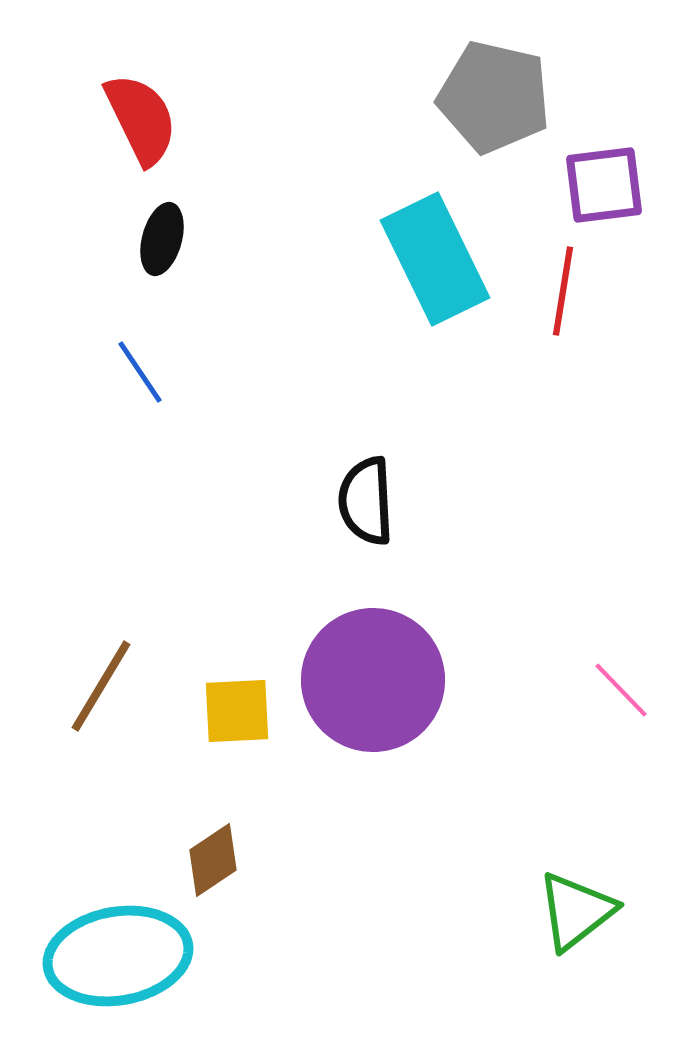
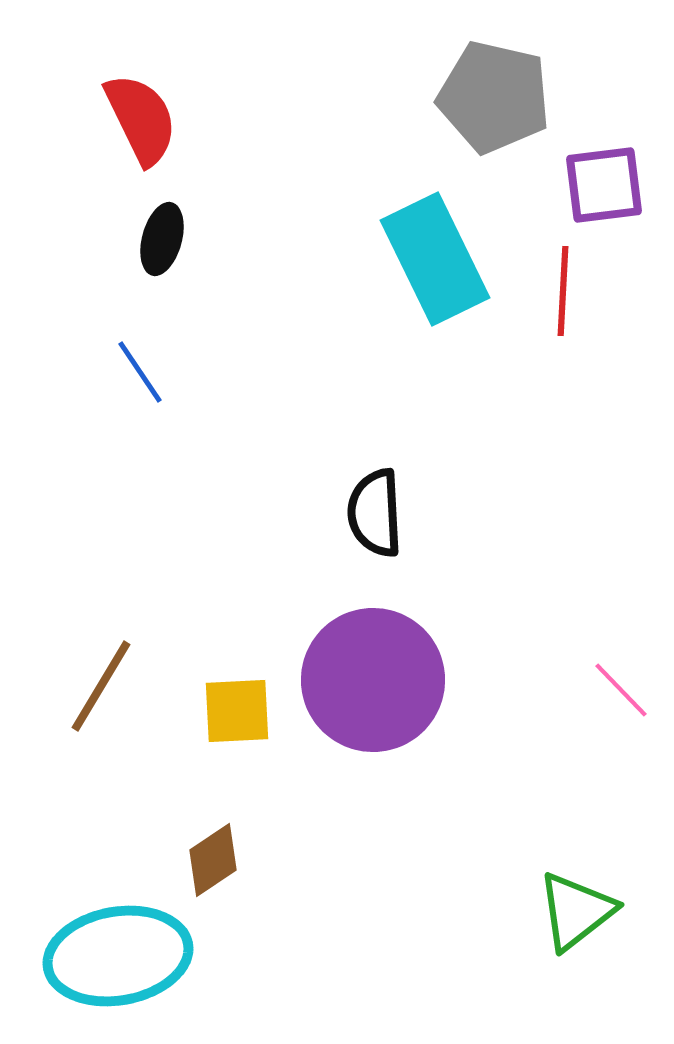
red line: rotated 6 degrees counterclockwise
black semicircle: moved 9 px right, 12 px down
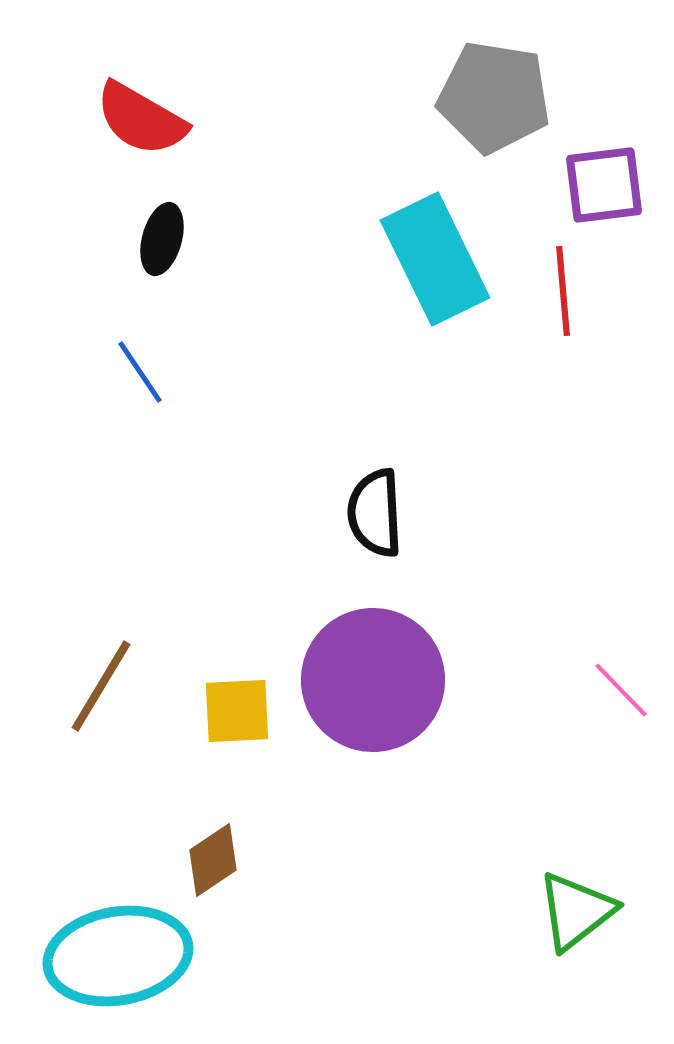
gray pentagon: rotated 4 degrees counterclockwise
red semicircle: rotated 146 degrees clockwise
red line: rotated 8 degrees counterclockwise
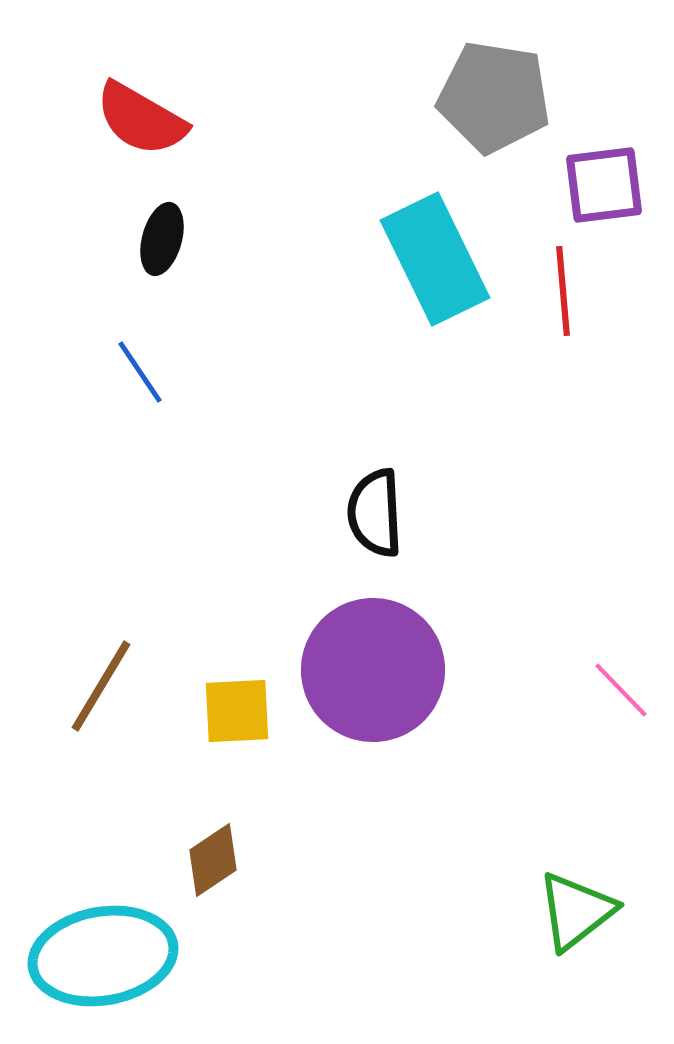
purple circle: moved 10 px up
cyan ellipse: moved 15 px left
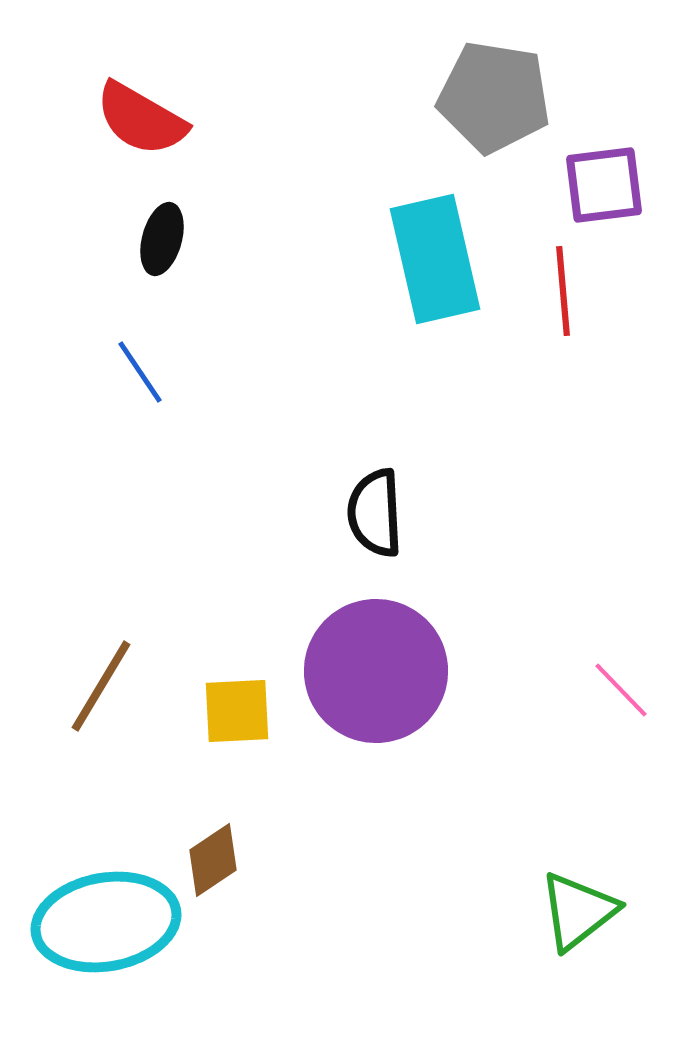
cyan rectangle: rotated 13 degrees clockwise
purple circle: moved 3 px right, 1 px down
green triangle: moved 2 px right
cyan ellipse: moved 3 px right, 34 px up
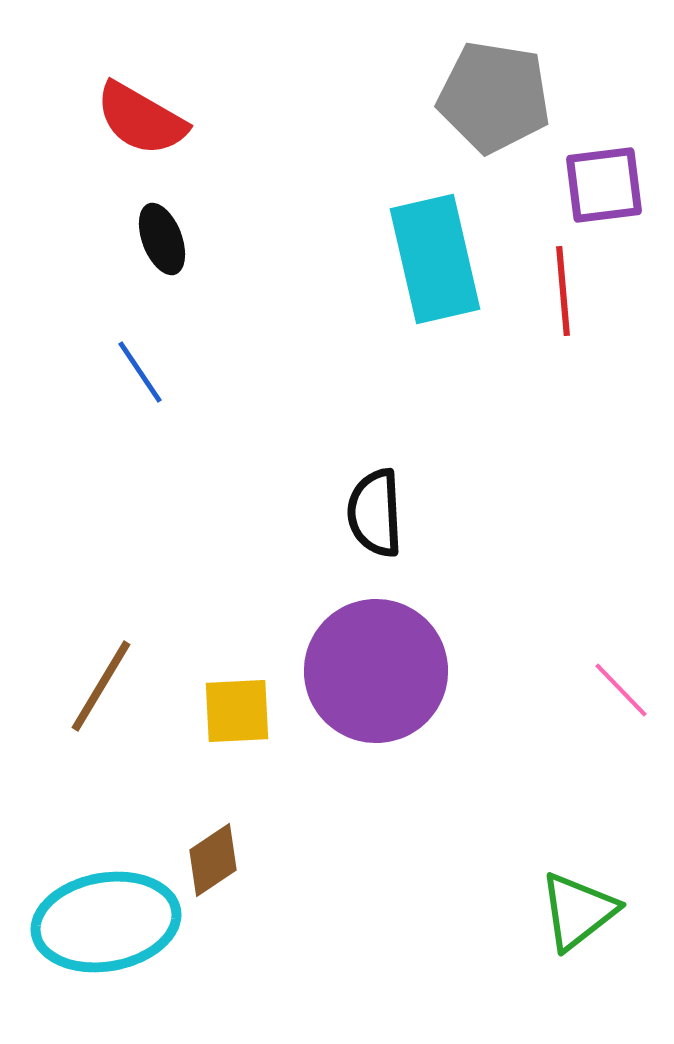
black ellipse: rotated 36 degrees counterclockwise
